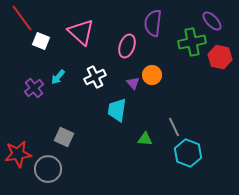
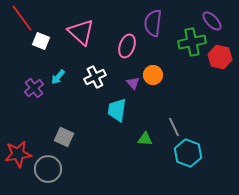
orange circle: moved 1 px right
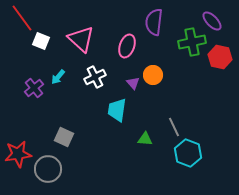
purple semicircle: moved 1 px right, 1 px up
pink triangle: moved 7 px down
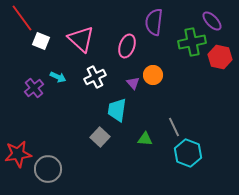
cyan arrow: rotated 105 degrees counterclockwise
gray square: moved 36 px right; rotated 18 degrees clockwise
